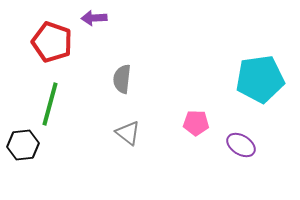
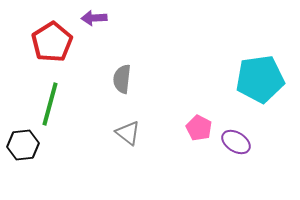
red pentagon: rotated 21 degrees clockwise
pink pentagon: moved 3 px right, 5 px down; rotated 25 degrees clockwise
purple ellipse: moved 5 px left, 3 px up
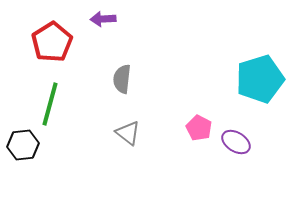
purple arrow: moved 9 px right, 1 px down
cyan pentagon: rotated 9 degrees counterclockwise
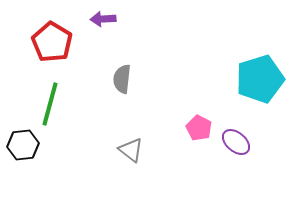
red pentagon: rotated 9 degrees counterclockwise
gray triangle: moved 3 px right, 17 px down
purple ellipse: rotated 8 degrees clockwise
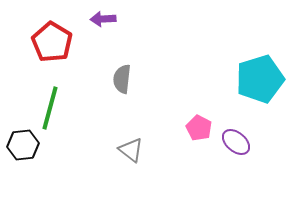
green line: moved 4 px down
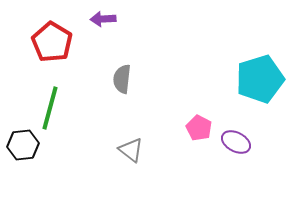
purple ellipse: rotated 12 degrees counterclockwise
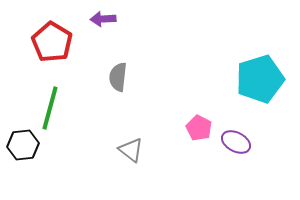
gray semicircle: moved 4 px left, 2 px up
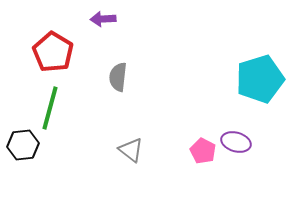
red pentagon: moved 1 px right, 10 px down
pink pentagon: moved 4 px right, 23 px down
purple ellipse: rotated 12 degrees counterclockwise
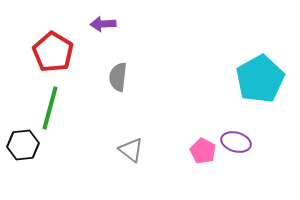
purple arrow: moved 5 px down
cyan pentagon: rotated 12 degrees counterclockwise
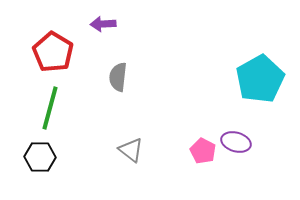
black hexagon: moved 17 px right, 12 px down; rotated 8 degrees clockwise
